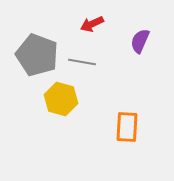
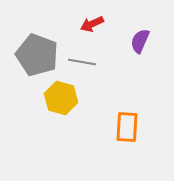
yellow hexagon: moved 1 px up
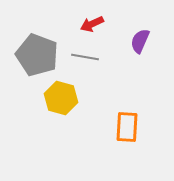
gray line: moved 3 px right, 5 px up
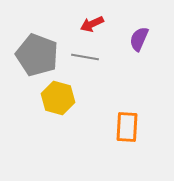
purple semicircle: moved 1 px left, 2 px up
yellow hexagon: moved 3 px left
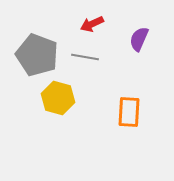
orange rectangle: moved 2 px right, 15 px up
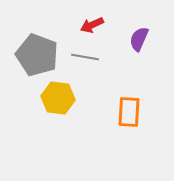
red arrow: moved 1 px down
yellow hexagon: rotated 8 degrees counterclockwise
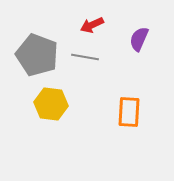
yellow hexagon: moved 7 px left, 6 px down
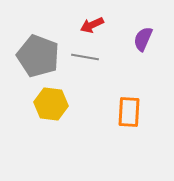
purple semicircle: moved 4 px right
gray pentagon: moved 1 px right, 1 px down
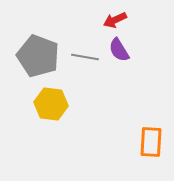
red arrow: moved 23 px right, 5 px up
purple semicircle: moved 24 px left, 11 px down; rotated 55 degrees counterclockwise
orange rectangle: moved 22 px right, 30 px down
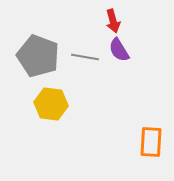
red arrow: moved 2 px left, 1 px down; rotated 80 degrees counterclockwise
